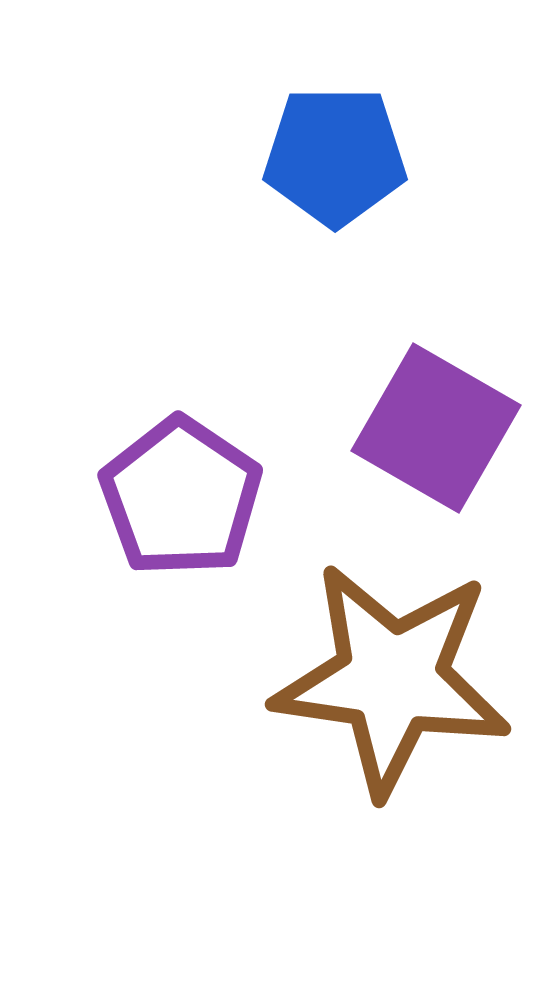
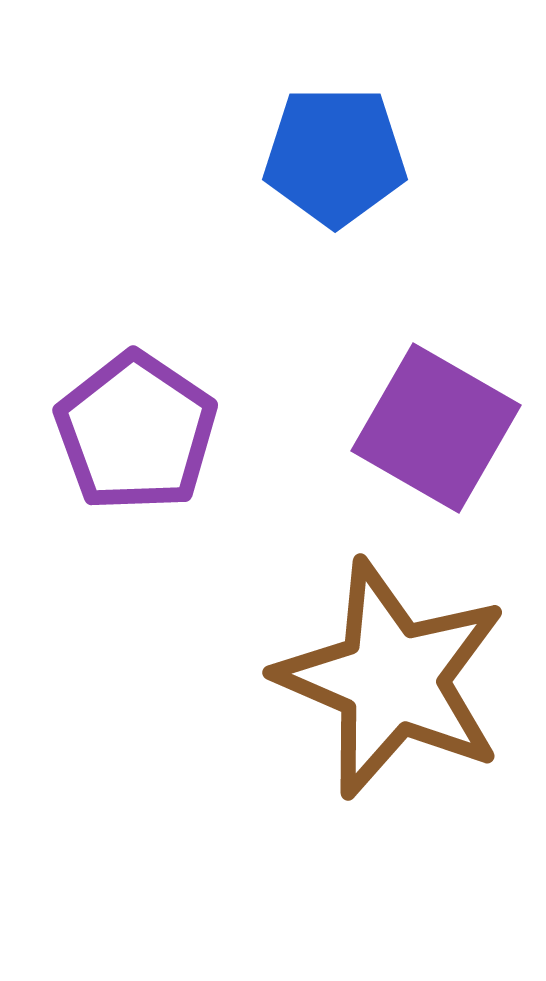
purple pentagon: moved 45 px left, 65 px up
brown star: rotated 15 degrees clockwise
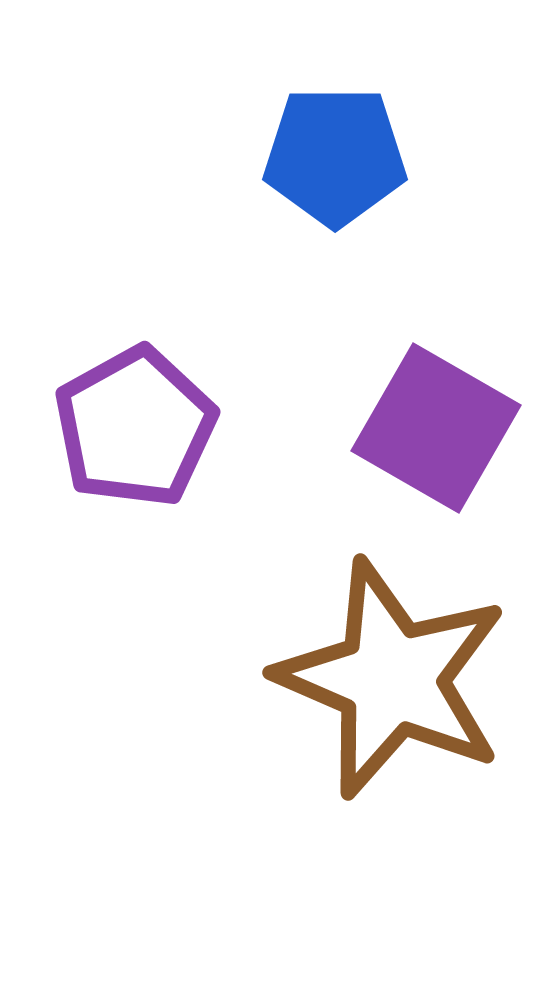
purple pentagon: moved 1 px left, 5 px up; rotated 9 degrees clockwise
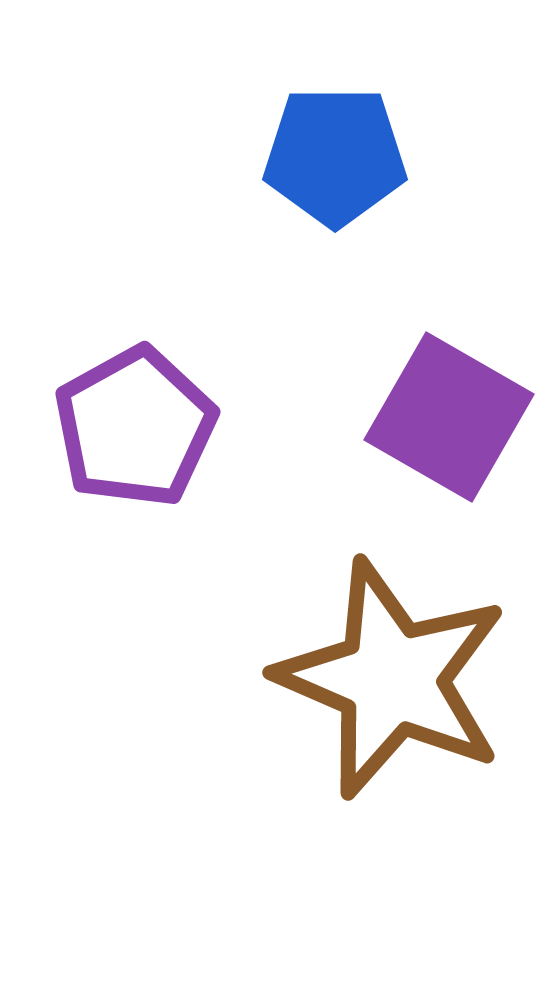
purple square: moved 13 px right, 11 px up
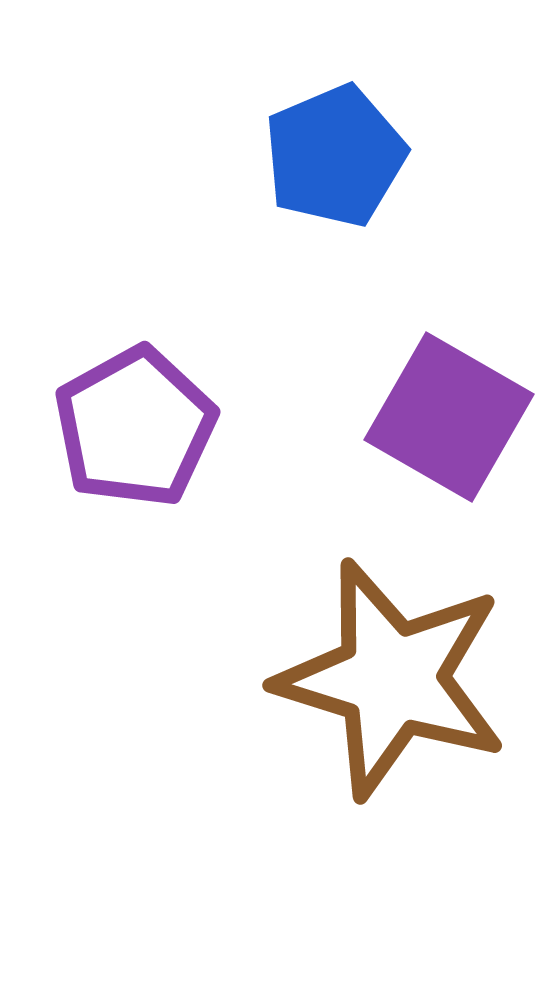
blue pentagon: rotated 23 degrees counterclockwise
brown star: rotated 6 degrees counterclockwise
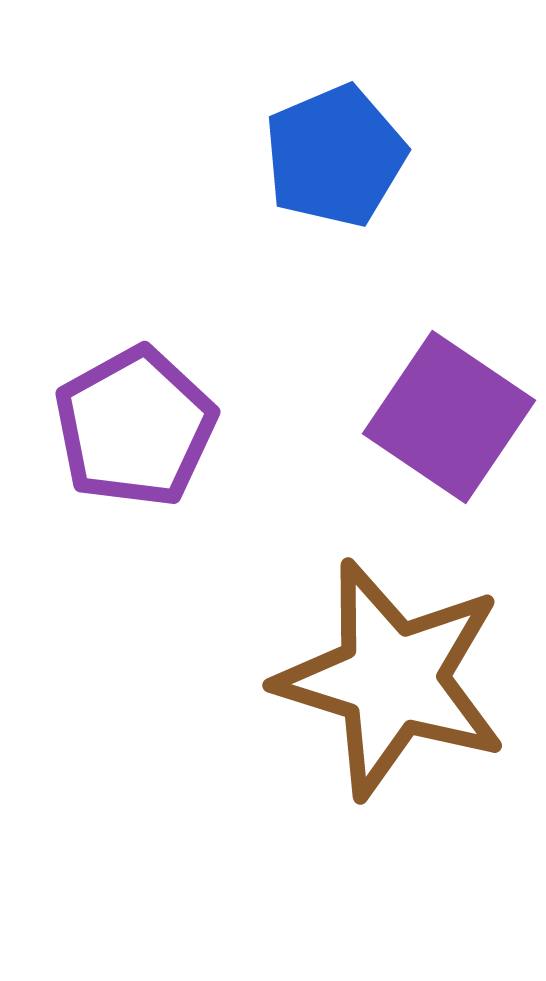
purple square: rotated 4 degrees clockwise
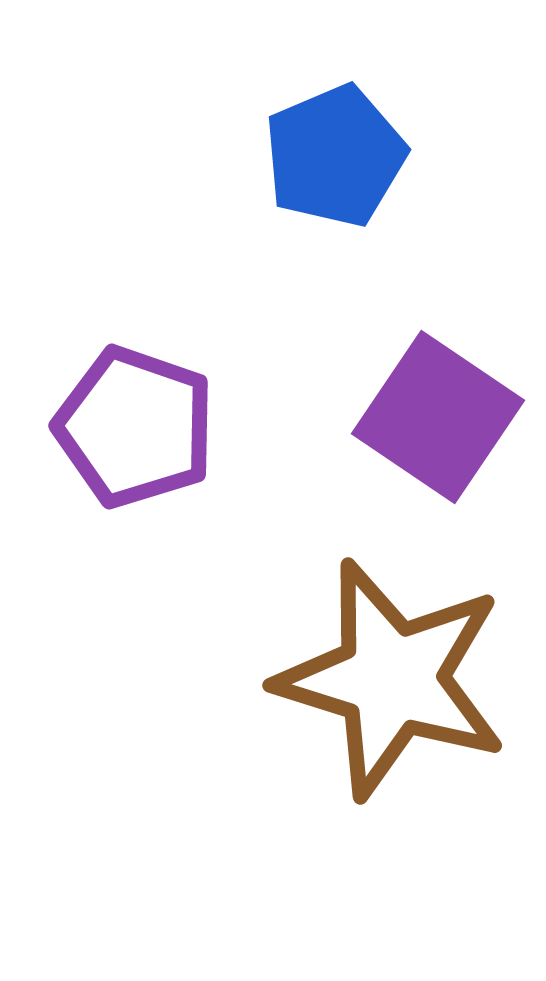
purple square: moved 11 px left
purple pentagon: rotated 24 degrees counterclockwise
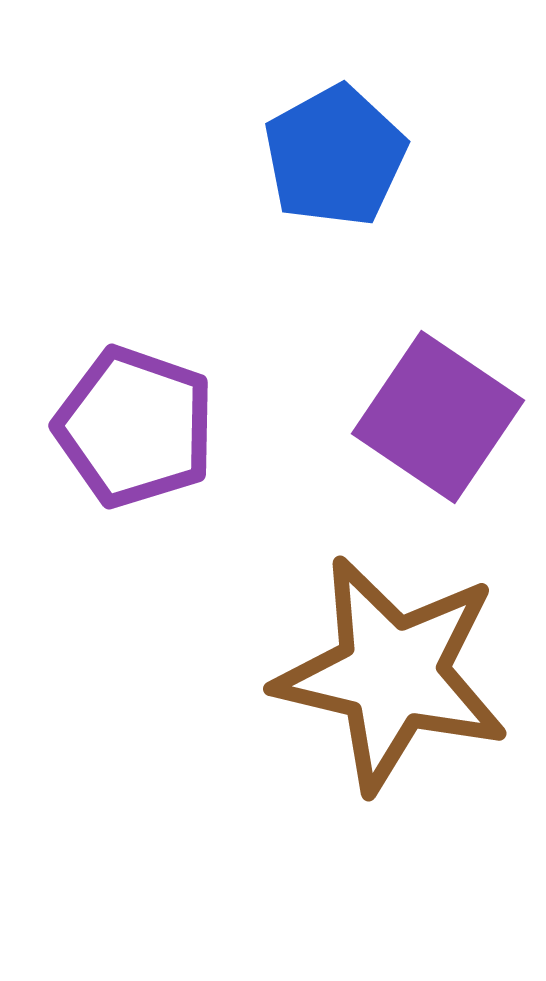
blue pentagon: rotated 6 degrees counterclockwise
brown star: moved 5 px up; rotated 4 degrees counterclockwise
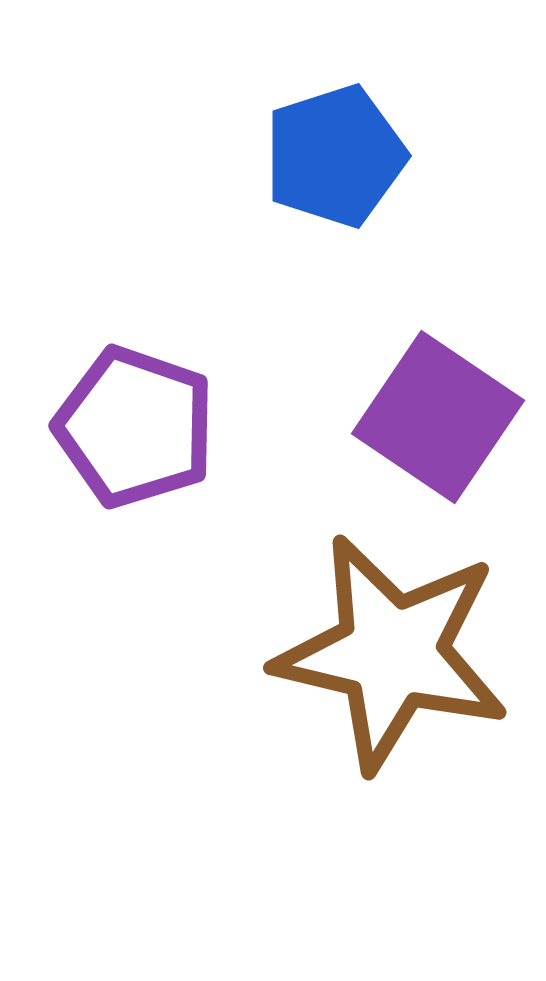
blue pentagon: rotated 11 degrees clockwise
brown star: moved 21 px up
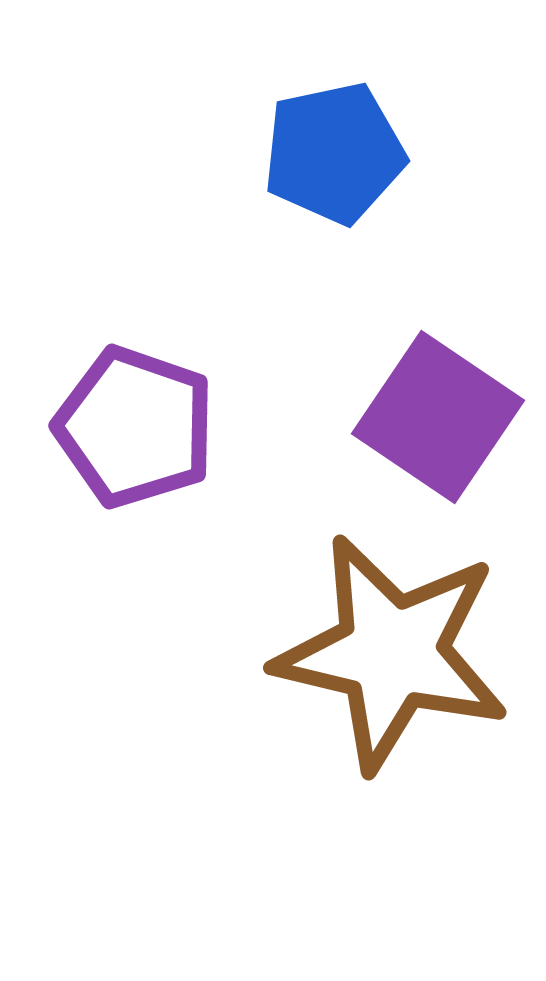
blue pentagon: moved 1 px left, 3 px up; rotated 6 degrees clockwise
